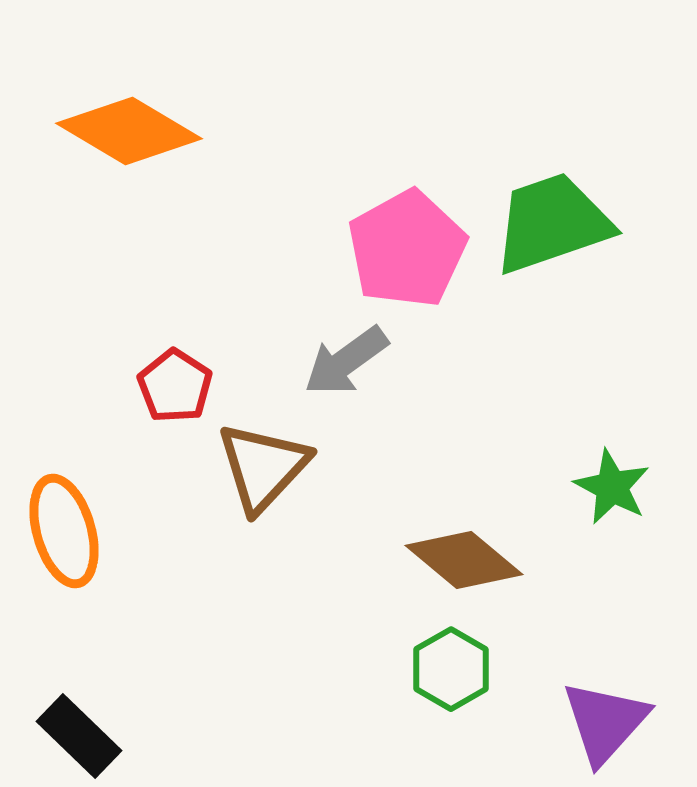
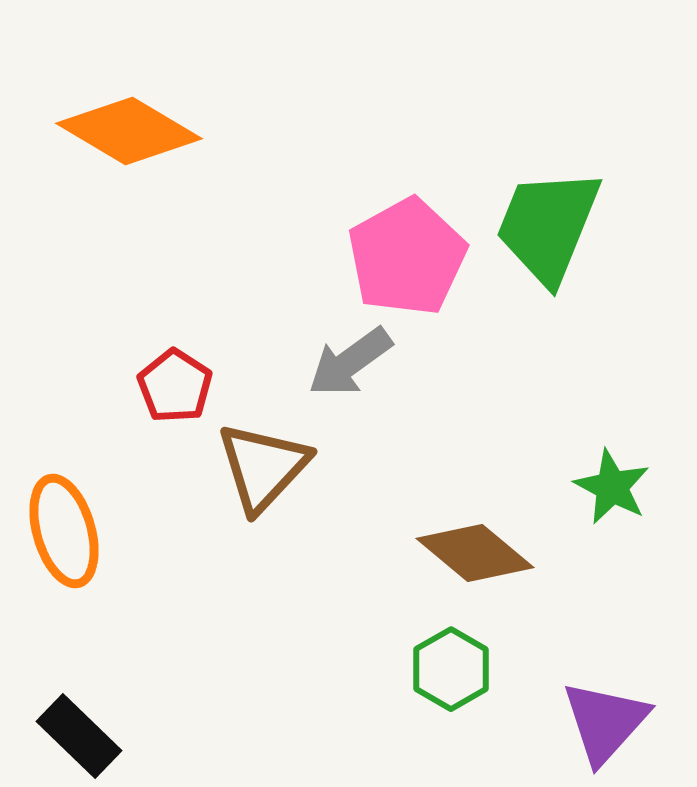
green trapezoid: moved 4 px left, 3 px down; rotated 49 degrees counterclockwise
pink pentagon: moved 8 px down
gray arrow: moved 4 px right, 1 px down
brown diamond: moved 11 px right, 7 px up
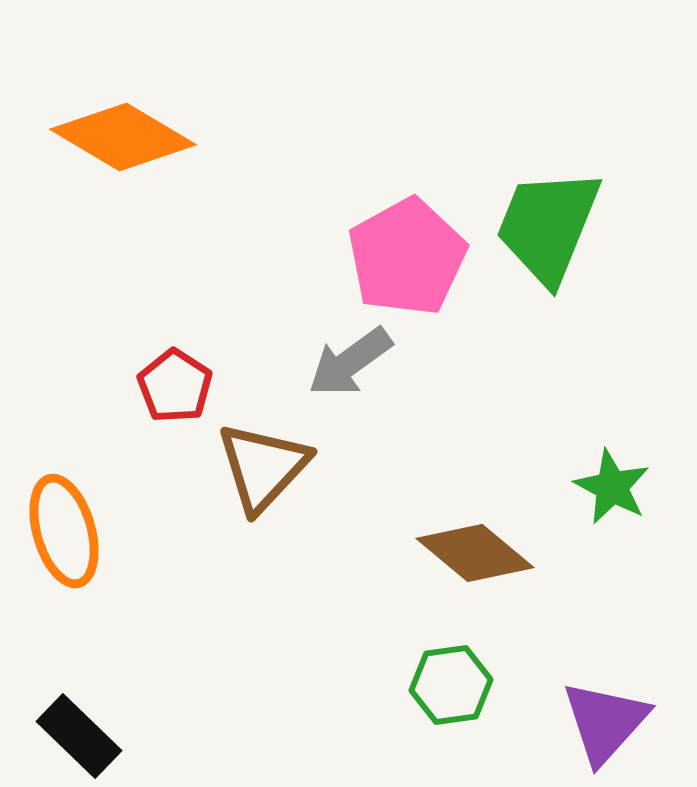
orange diamond: moved 6 px left, 6 px down
green hexagon: moved 16 px down; rotated 22 degrees clockwise
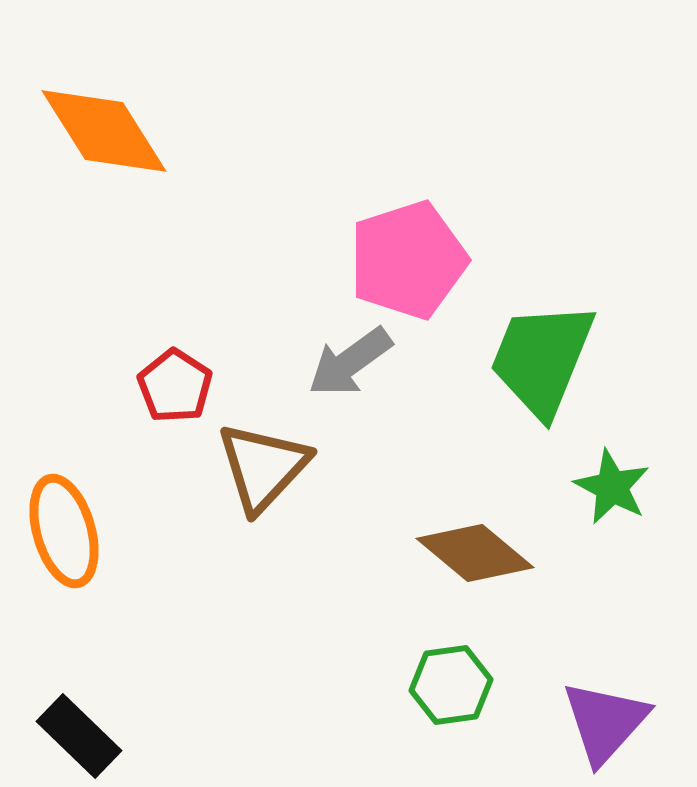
orange diamond: moved 19 px left, 6 px up; rotated 27 degrees clockwise
green trapezoid: moved 6 px left, 133 px down
pink pentagon: moved 1 px right, 3 px down; rotated 11 degrees clockwise
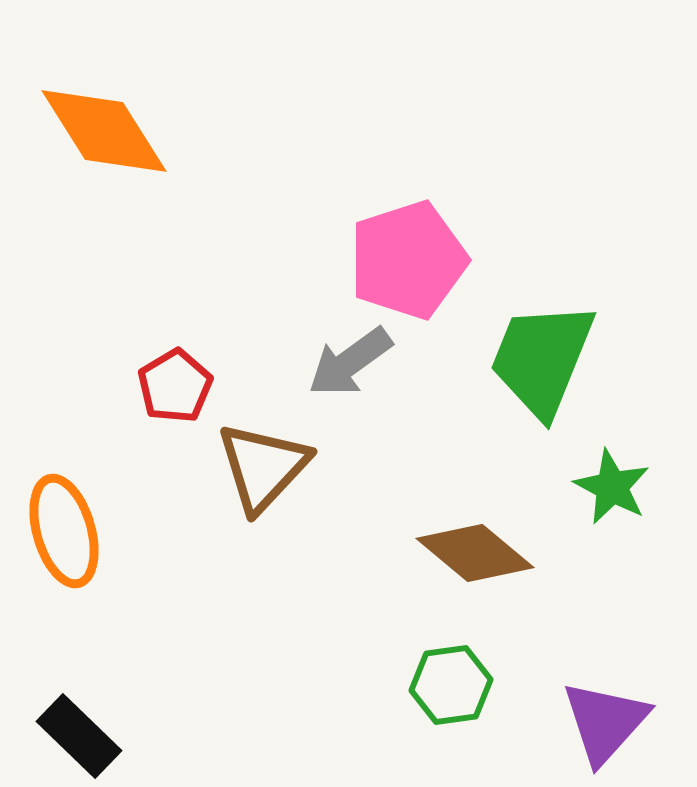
red pentagon: rotated 8 degrees clockwise
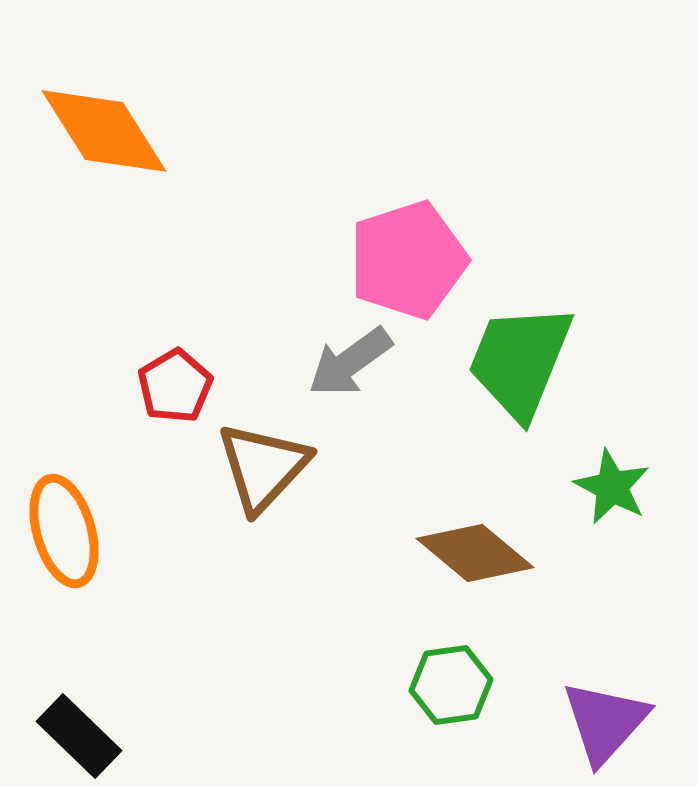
green trapezoid: moved 22 px left, 2 px down
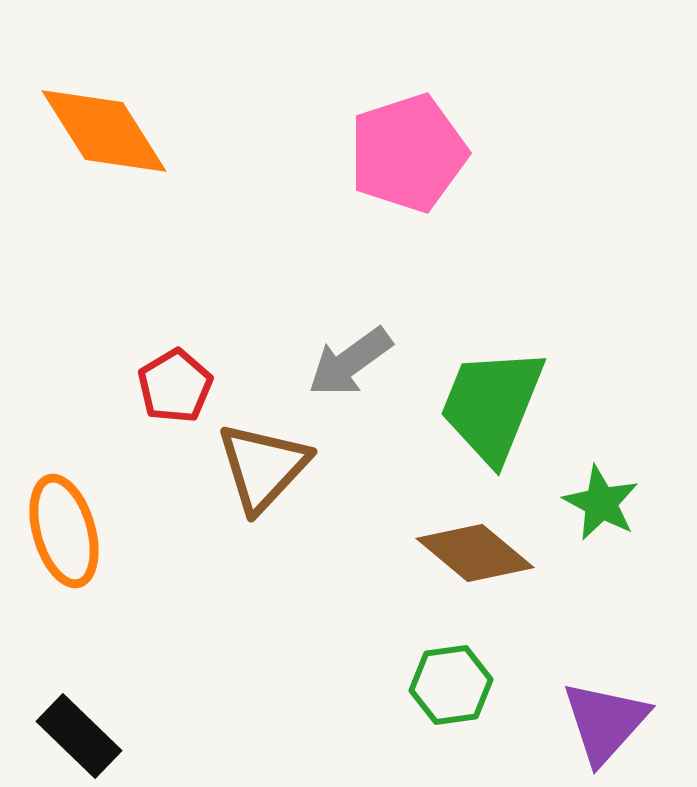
pink pentagon: moved 107 px up
green trapezoid: moved 28 px left, 44 px down
green star: moved 11 px left, 16 px down
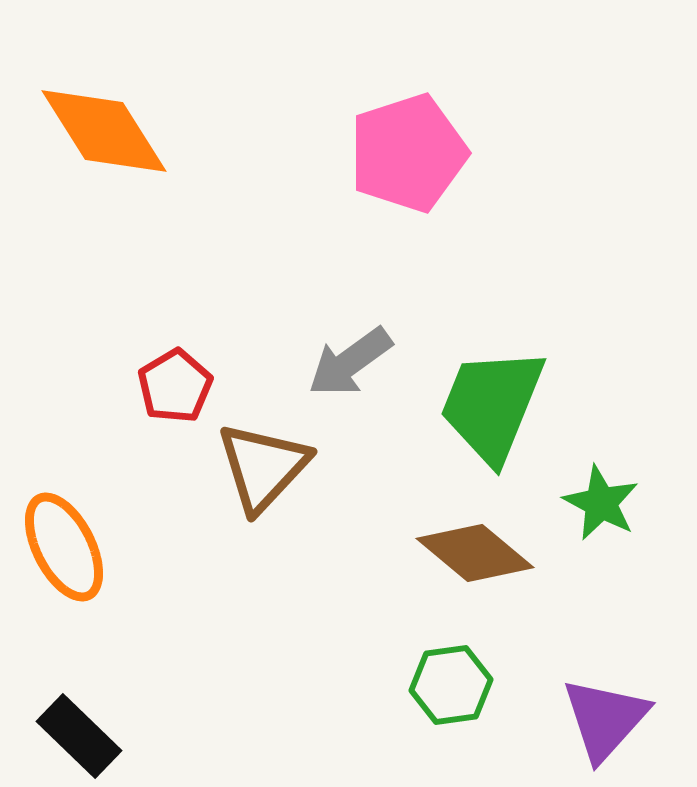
orange ellipse: moved 16 px down; rotated 11 degrees counterclockwise
purple triangle: moved 3 px up
